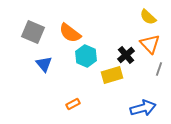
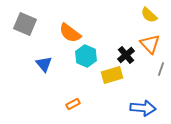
yellow semicircle: moved 1 px right, 2 px up
gray square: moved 8 px left, 8 px up
gray line: moved 2 px right
blue arrow: rotated 20 degrees clockwise
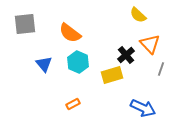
yellow semicircle: moved 11 px left
gray square: rotated 30 degrees counterclockwise
cyan hexagon: moved 8 px left, 6 px down
blue arrow: rotated 20 degrees clockwise
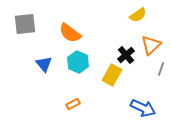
yellow semicircle: rotated 78 degrees counterclockwise
orange triangle: moved 1 px right, 1 px down; rotated 30 degrees clockwise
yellow rectangle: rotated 45 degrees counterclockwise
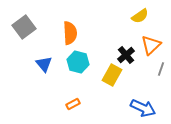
yellow semicircle: moved 2 px right, 1 px down
gray square: moved 1 px left, 3 px down; rotated 30 degrees counterclockwise
orange semicircle: rotated 130 degrees counterclockwise
cyan hexagon: rotated 10 degrees counterclockwise
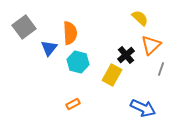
yellow semicircle: moved 2 px down; rotated 102 degrees counterclockwise
blue triangle: moved 5 px right, 16 px up; rotated 18 degrees clockwise
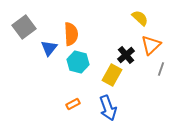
orange semicircle: moved 1 px right, 1 px down
blue arrow: moved 35 px left; rotated 45 degrees clockwise
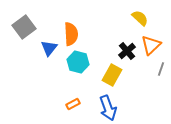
black cross: moved 1 px right, 4 px up
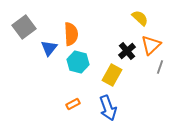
gray line: moved 1 px left, 2 px up
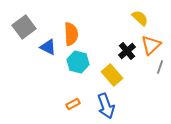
blue triangle: moved 1 px left, 1 px up; rotated 42 degrees counterclockwise
yellow rectangle: rotated 70 degrees counterclockwise
blue arrow: moved 2 px left, 2 px up
